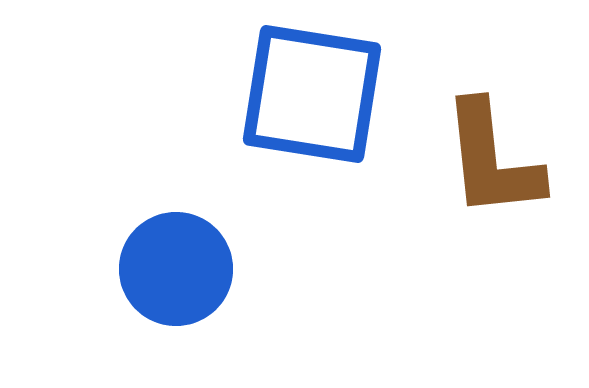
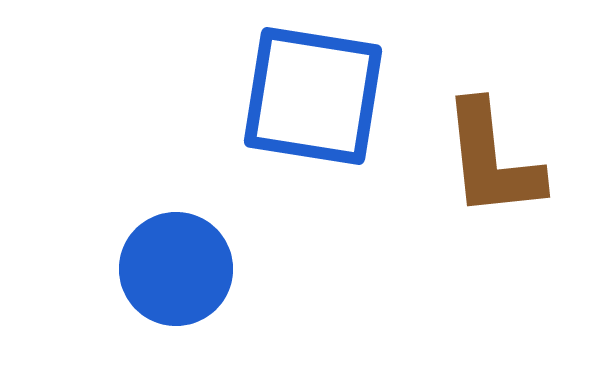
blue square: moved 1 px right, 2 px down
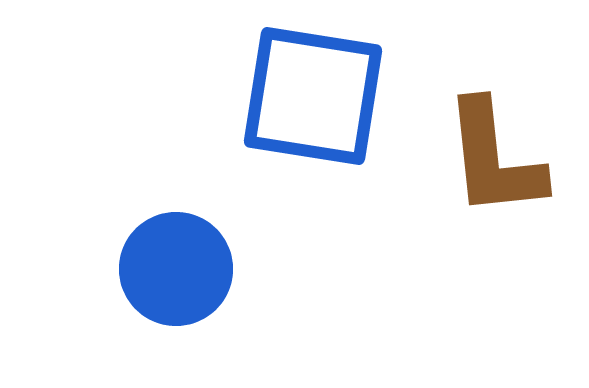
brown L-shape: moved 2 px right, 1 px up
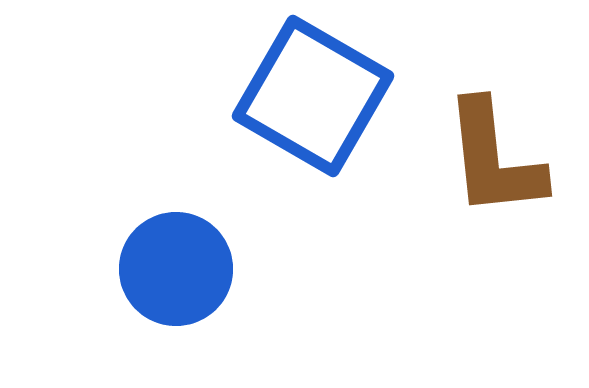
blue square: rotated 21 degrees clockwise
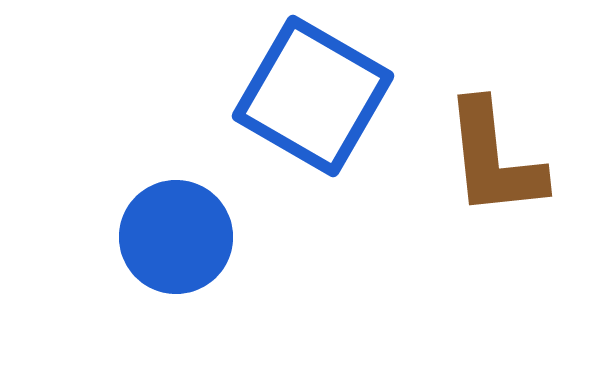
blue circle: moved 32 px up
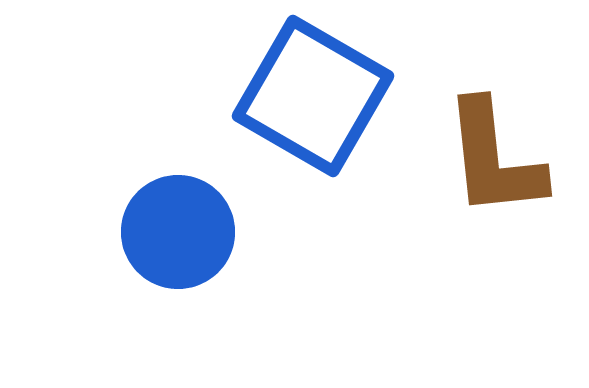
blue circle: moved 2 px right, 5 px up
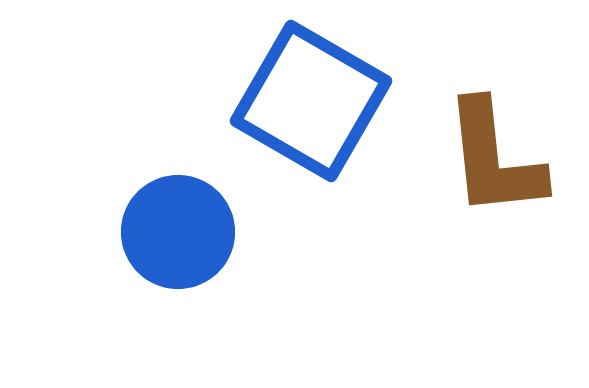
blue square: moved 2 px left, 5 px down
